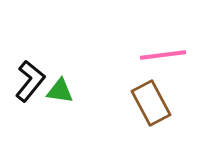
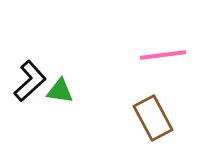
black L-shape: rotated 9 degrees clockwise
brown rectangle: moved 2 px right, 15 px down
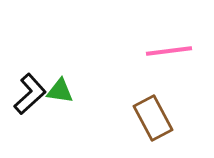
pink line: moved 6 px right, 4 px up
black L-shape: moved 13 px down
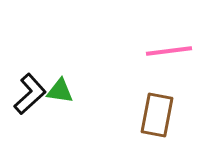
brown rectangle: moved 4 px right, 3 px up; rotated 39 degrees clockwise
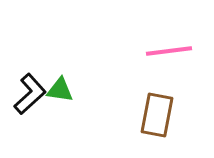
green triangle: moved 1 px up
